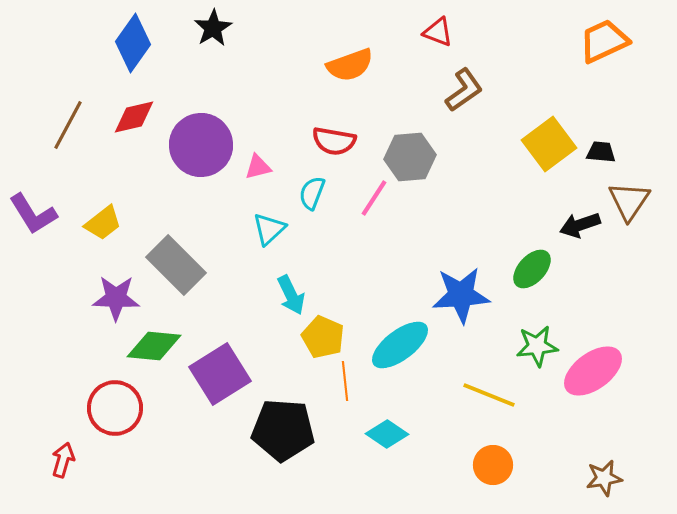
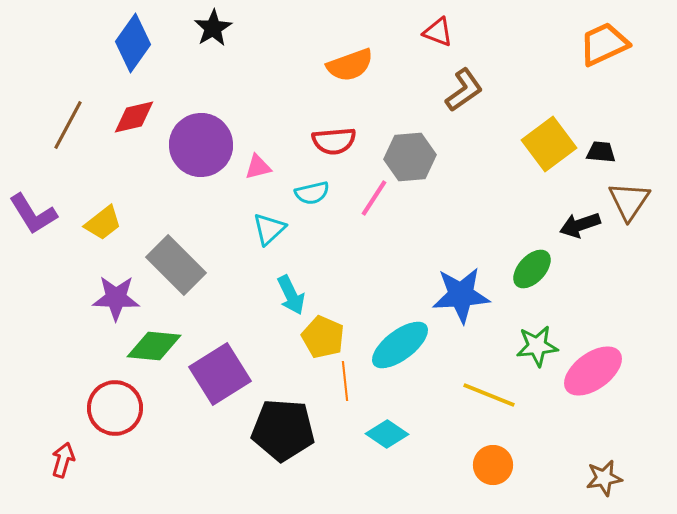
orange trapezoid: moved 3 px down
red semicircle: rotated 15 degrees counterclockwise
cyan semicircle: rotated 124 degrees counterclockwise
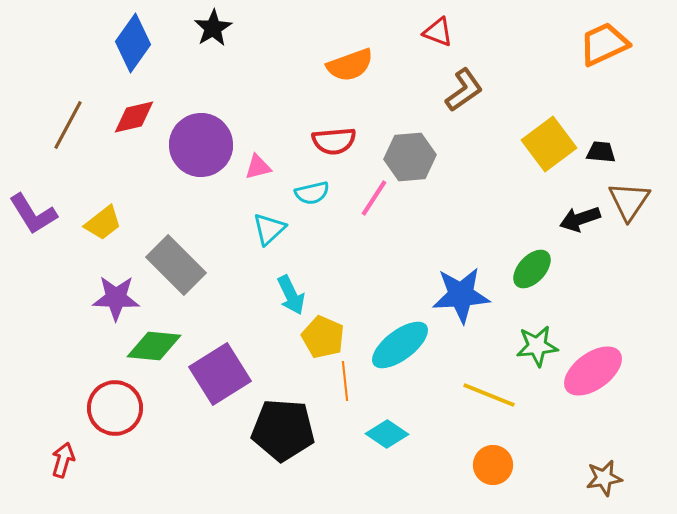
black arrow: moved 6 px up
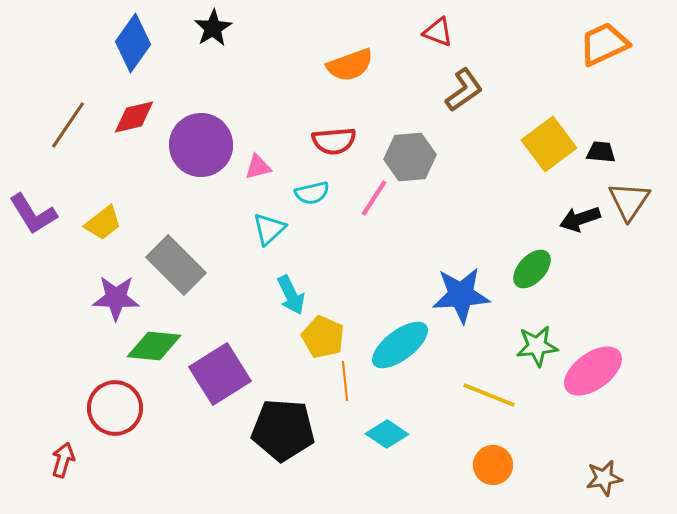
brown line: rotated 6 degrees clockwise
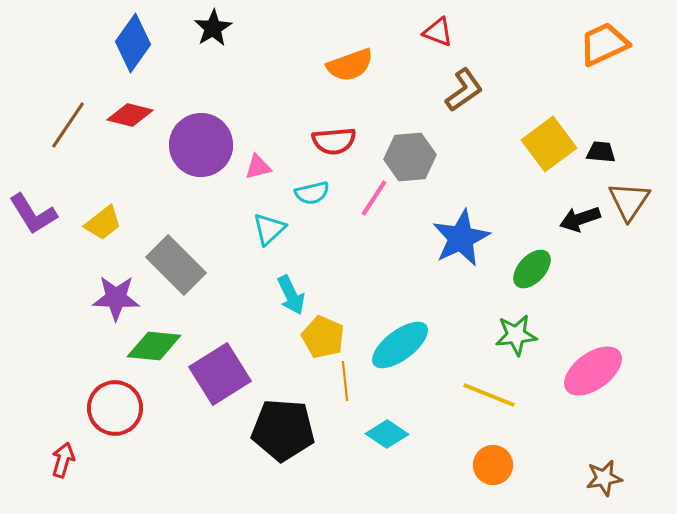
red diamond: moved 4 px left, 2 px up; rotated 27 degrees clockwise
blue star: moved 57 px up; rotated 22 degrees counterclockwise
green star: moved 21 px left, 11 px up
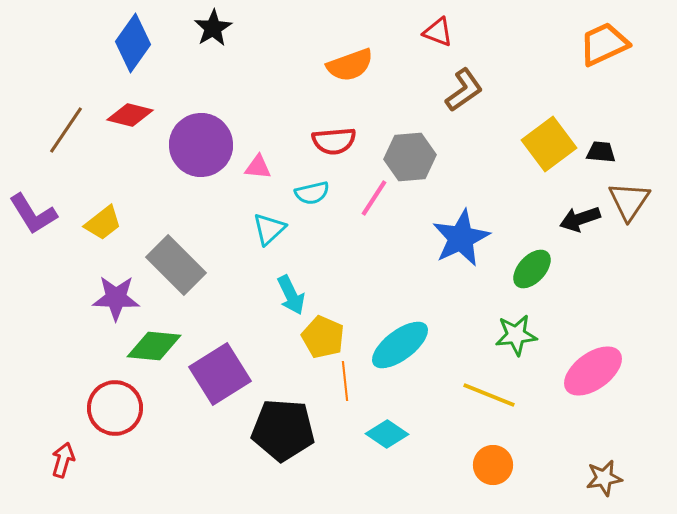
brown line: moved 2 px left, 5 px down
pink triangle: rotated 20 degrees clockwise
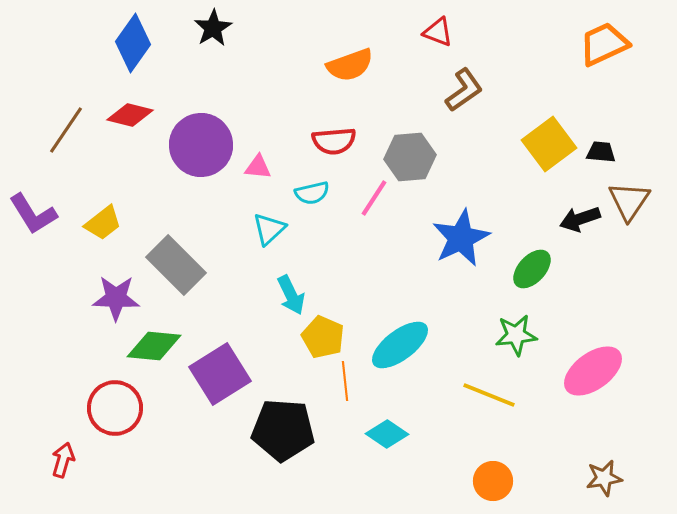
orange circle: moved 16 px down
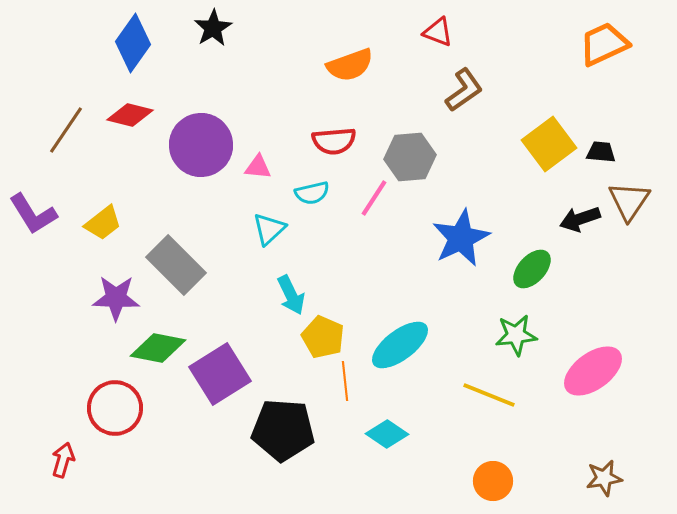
green diamond: moved 4 px right, 2 px down; rotated 6 degrees clockwise
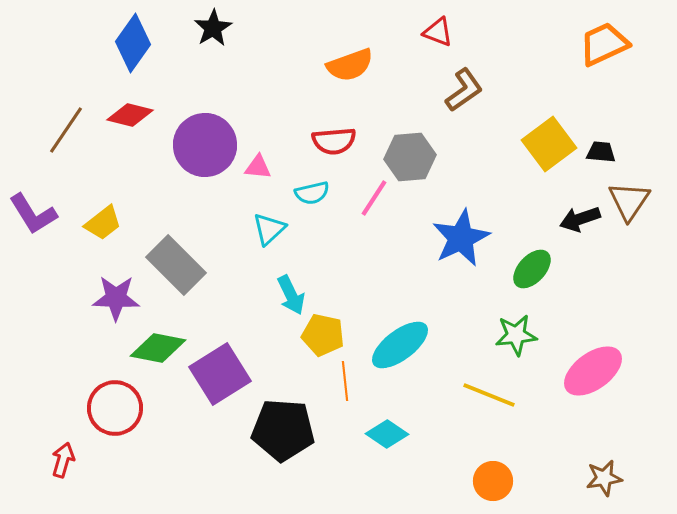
purple circle: moved 4 px right
yellow pentagon: moved 2 px up; rotated 12 degrees counterclockwise
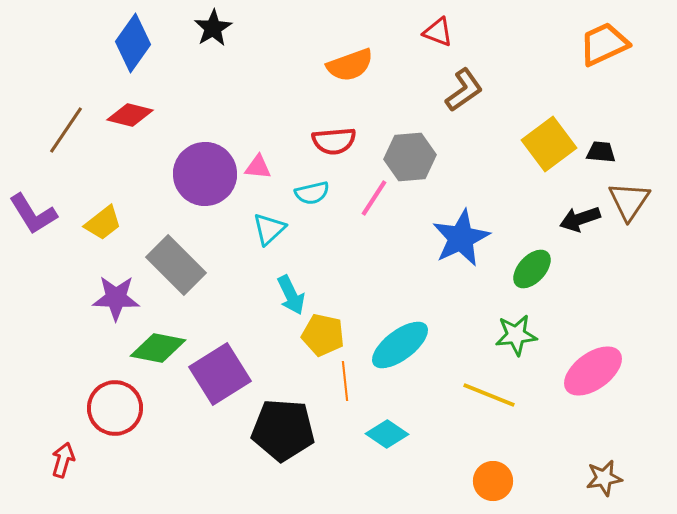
purple circle: moved 29 px down
